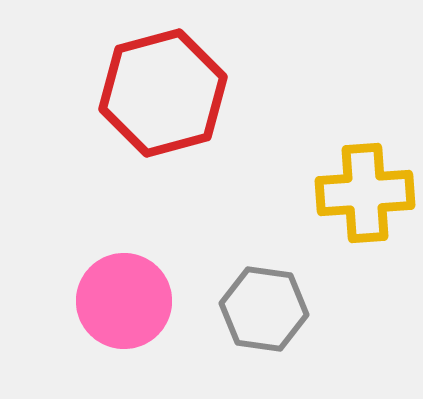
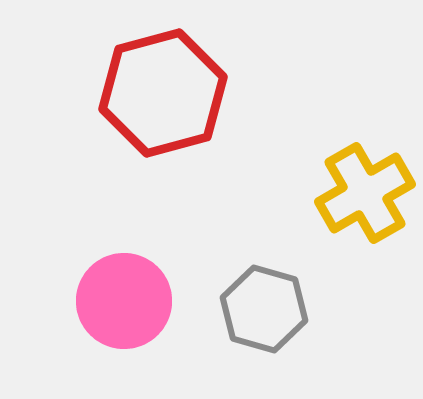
yellow cross: rotated 26 degrees counterclockwise
gray hexagon: rotated 8 degrees clockwise
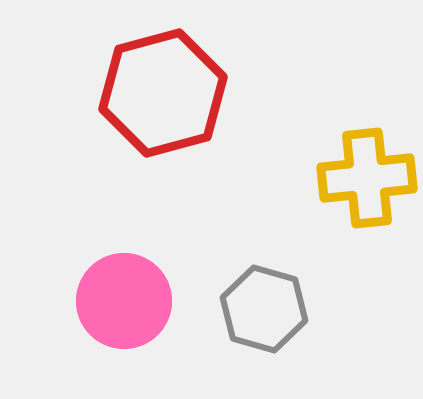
yellow cross: moved 2 px right, 15 px up; rotated 24 degrees clockwise
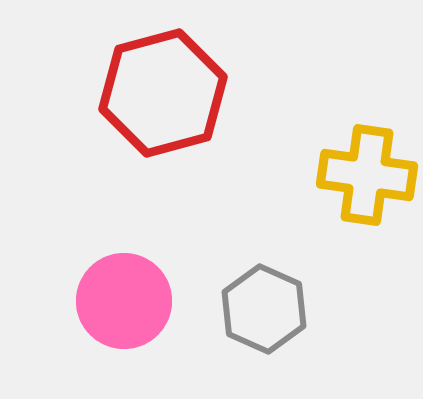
yellow cross: moved 3 px up; rotated 14 degrees clockwise
gray hexagon: rotated 8 degrees clockwise
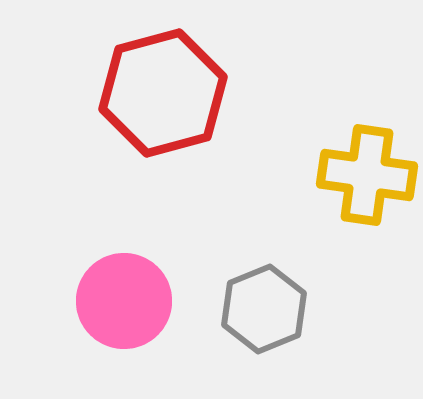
gray hexagon: rotated 14 degrees clockwise
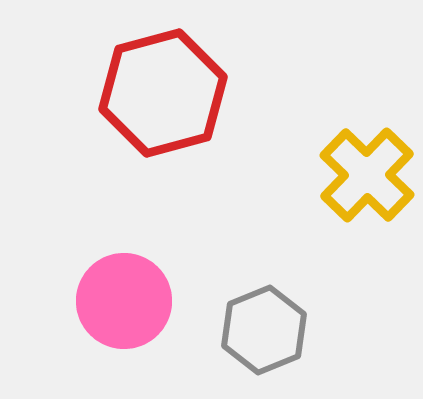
yellow cross: rotated 36 degrees clockwise
gray hexagon: moved 21 px down
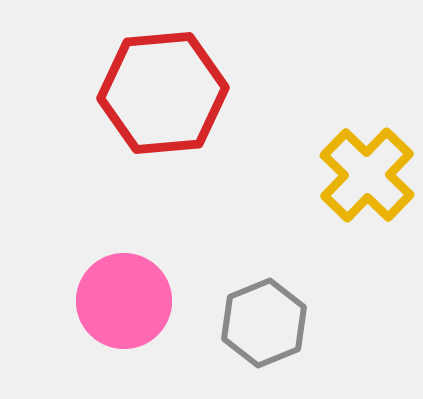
red hexagon: rotated 10 degrees clockwise
gray hexagon: moved 7 px up
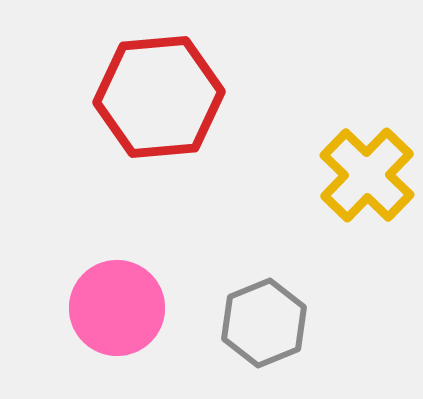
red hexagon: moved 4 px left, 4 px down
pink circle: moved 7 px left, 7 px down
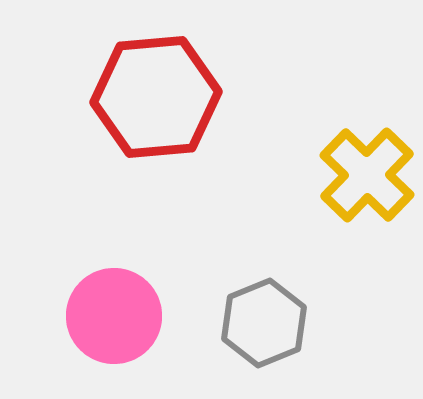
red hexagon: moved 3 px left
pink circle: moved 3 px left, 8 px down
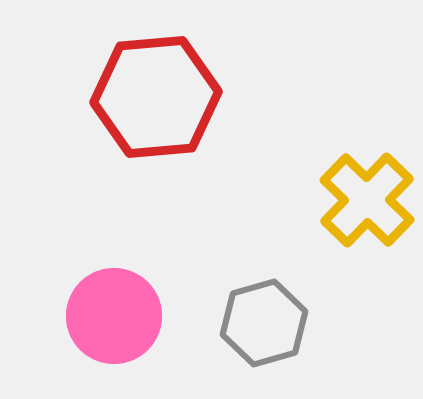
yellow cross: moved 25 px down
gray hexagon: rotated 6 degrees clockwise
